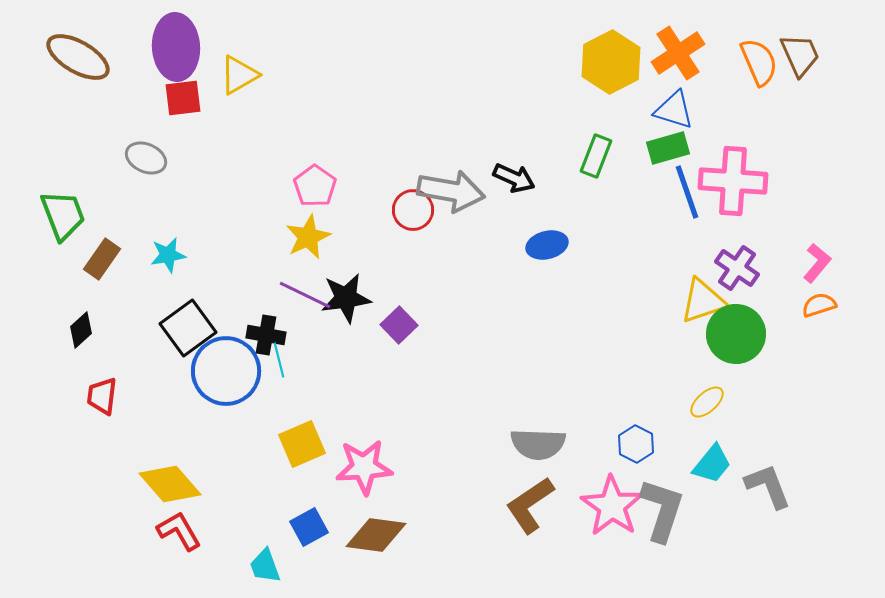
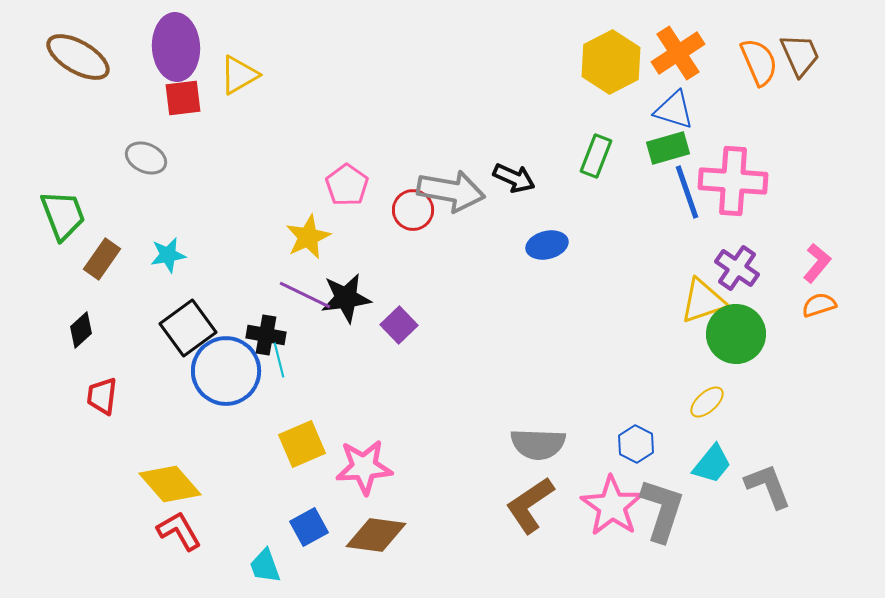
pink pentagon at (315, 186): moved 32 px right, 1 px up
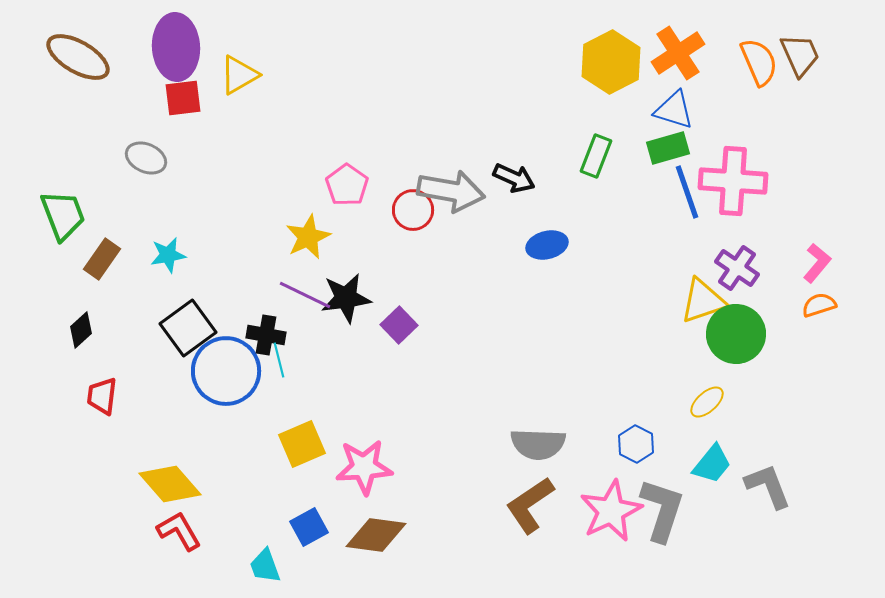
pink star at (612, 506): moved 1 px left, 5 px down; rotated 12 degrees clockwise
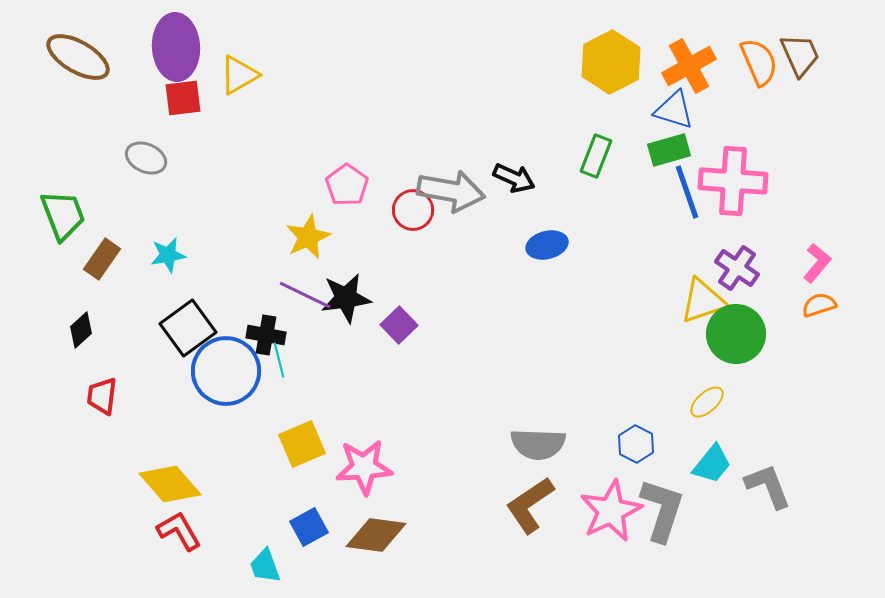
orange cross at (678, 53): moved 11 px right, 13 px down; rotated 4 degrees clockwise
green rectangle at (668, 148): moved 1 px right, 2 px down
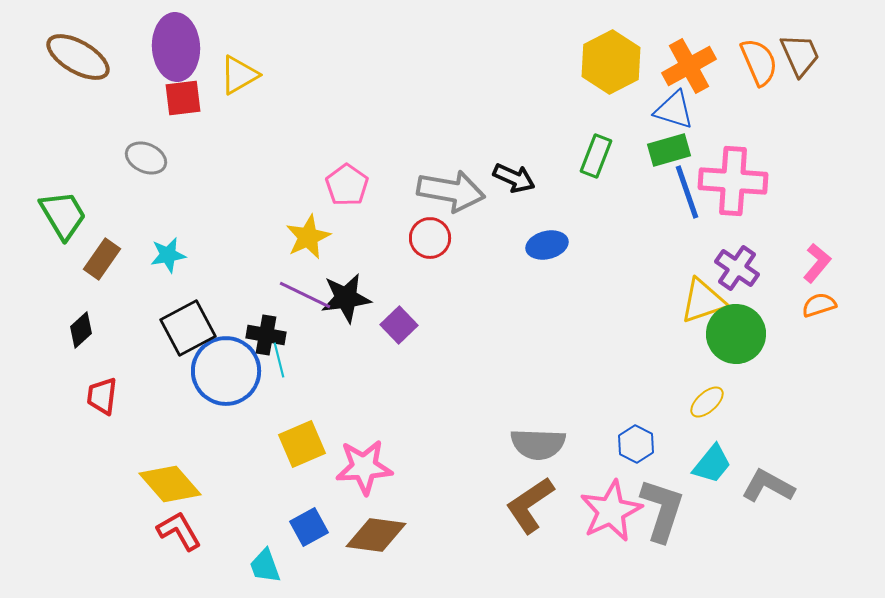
red circle at (413, 210): moved 17 px right, 28 px down
green trapezoid at (63, 215): rotated 10 degrees counterclockwise
black square at (188, 328): rotated 8 degrees clockwise
gray L-shape at (768, 486): rotated 40 degrees counterclockwise
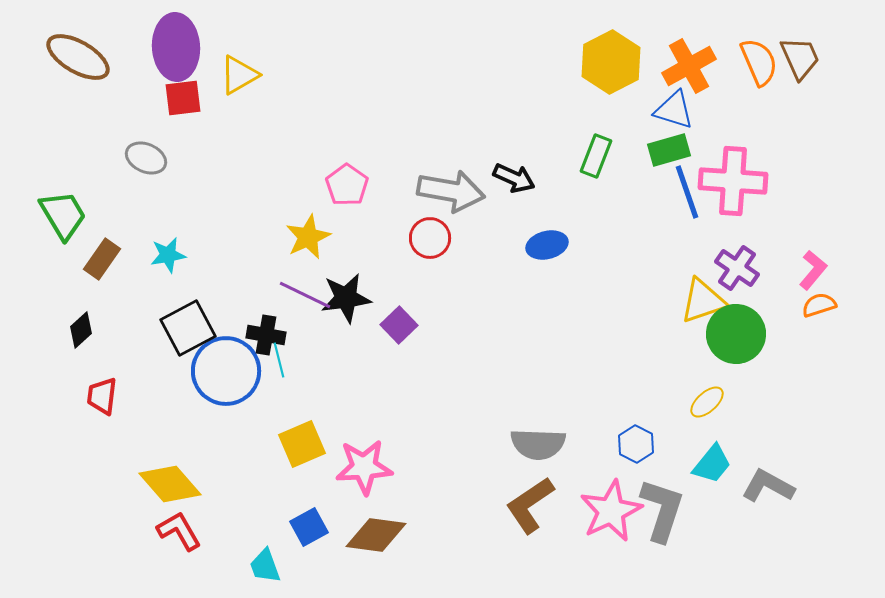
brown trapezoid at (800, 55): moved 3 px down
pink L-shape at (817, 263): moved 4 px left, 7 px down
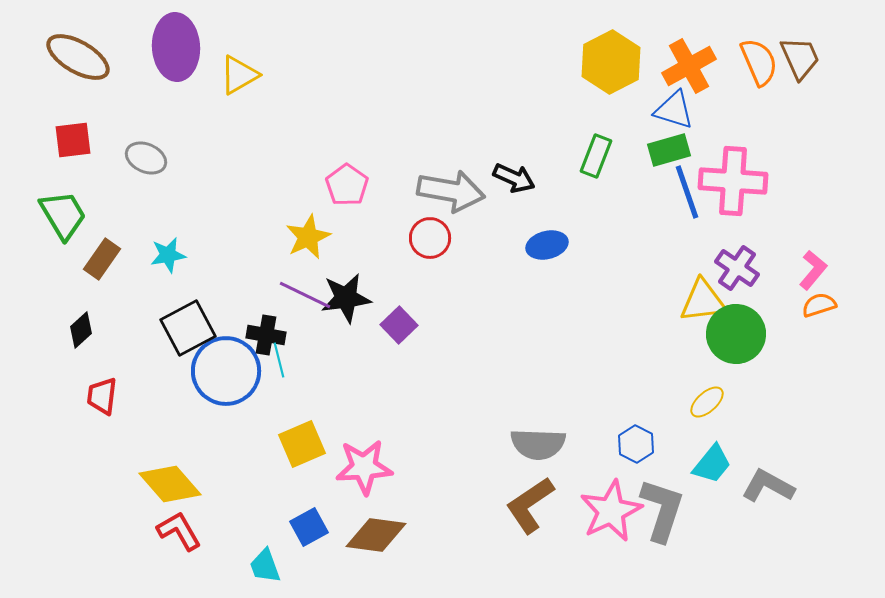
red square at (183, 98): moved 110 px left, 42 px down
yellow triangle at (703, 301): rotated 12 degrees clockwise
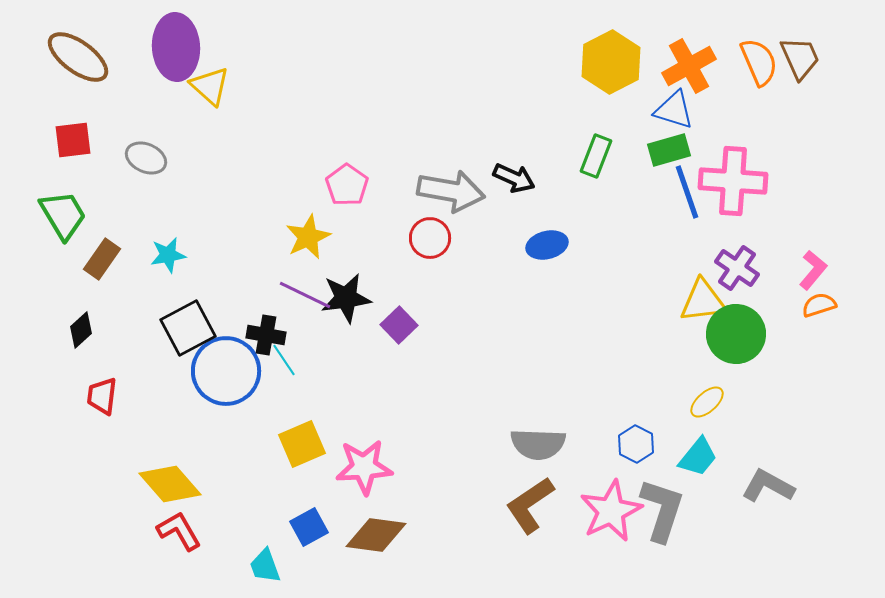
brown ellipse at (78, 57): rotated 6 degrees clockwise
yellow triangle at (239, 75): moved 29 px left, 11 px down; rotated 48 degrees counterclockwise
cyan line at (279, 360): moved 5 px right; rotated 20 degrees counterclockwise
cyan trapezoid at (712, 464): moved 14 px left, 7 px up
